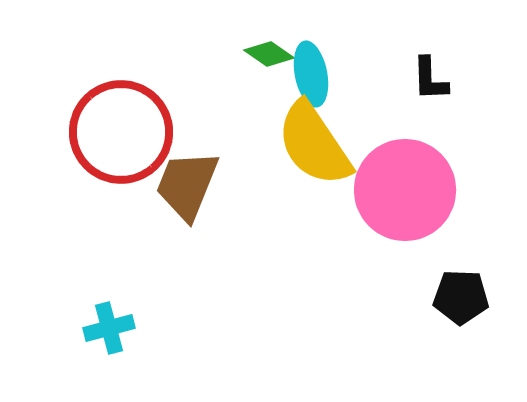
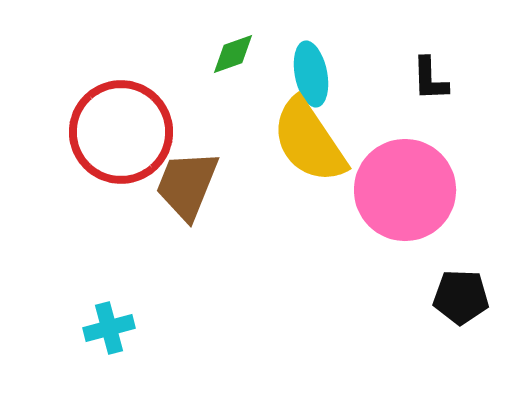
green diamond: moved 36 px left; rotated 54 degrees counterclockwise
yellow semicircle: moved 5 px left, 3 px up
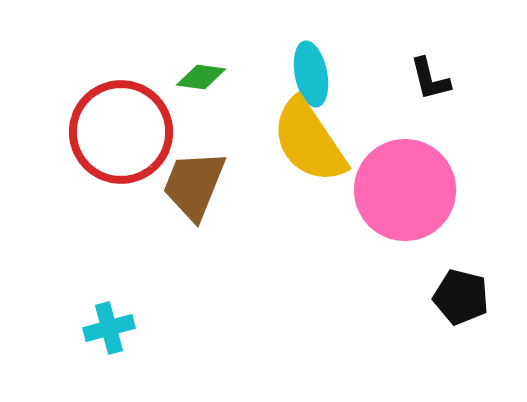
green diamond: moved 32 px left, 23 px down; rotated 27 degrees clockwise
black L-shape: rotated 12 degrees counterclockwise
brown trapezoid: moved 7 px right
black pentagon: rotated 12 degrees clockwise
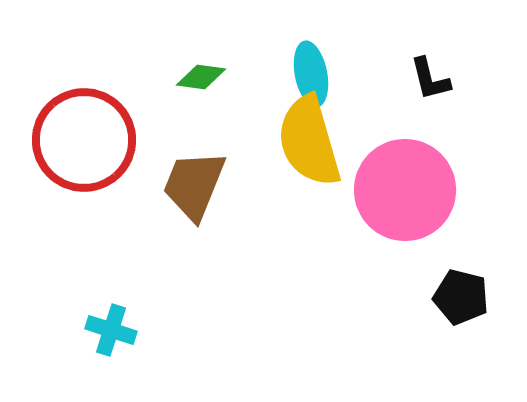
red circle: moved 37 px left, 8 px down
yellow semicircle: rotated 18 degrees clockwise
cyan cross: moved 2 px right, 2 px down; rotated 33 degrees clockwise
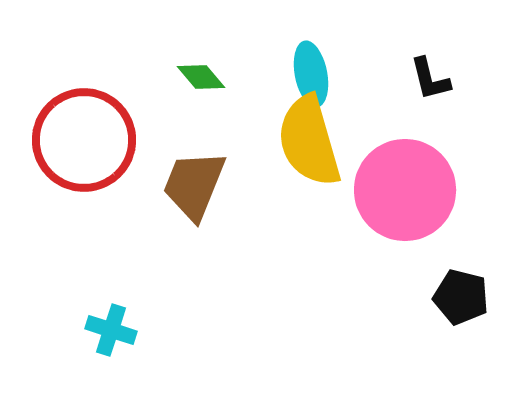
green diamond: rotated 42 degrees clockwise
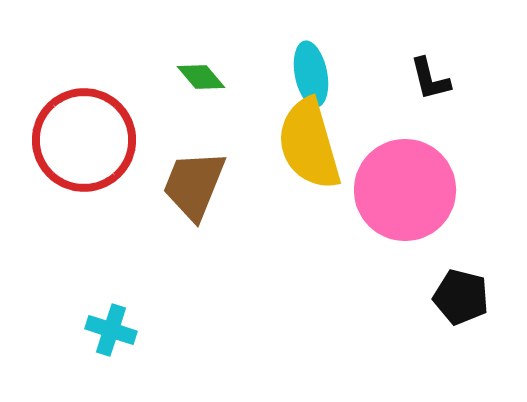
yellow semicircle: moved 3 px down
